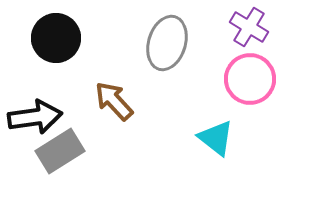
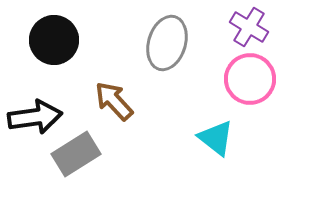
black circle: moved 2 px left, 2 px down
gray rectangle: moved 16 px right, 3 px down
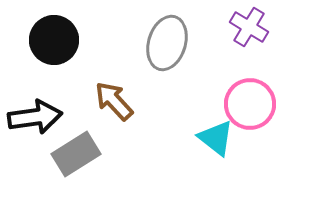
pink circle: moved 25 px down
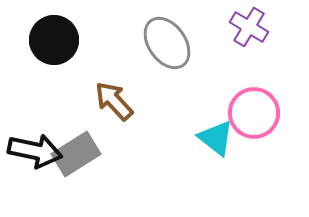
gray ellipse: rotated 52 degrees counterclockwise
pink circle: moved 4 px right, 9 px down
black arrow: moved 34 px down; rotated 20 degrees clockwise
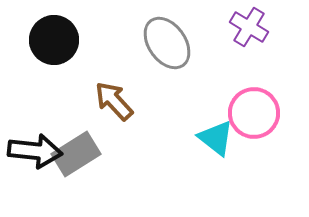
black arrow: rotated 6 degrees counterclockwise
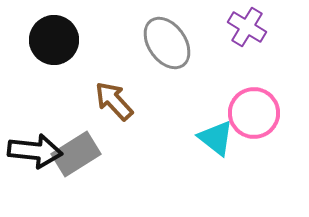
purple cross: moved 2 px left
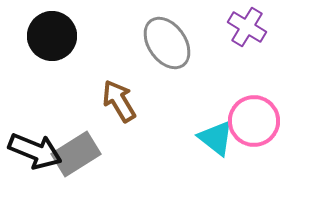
black circle: moved 2 px left, 4 px up
brown arrow: moved 5 px right; rotated 12 degrees clockwise
pink circle: moved 8 px down
black arrow: rotated 16 degrees clockwise
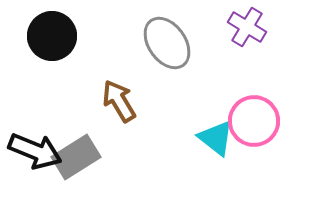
gray rectangle: moved 3 px down
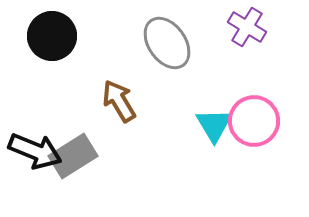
cyan triangle: moved 2 px left, 13 px up; rotated 21 degrees clockwise
gray rectangle: moved 3 px left, 1 px up
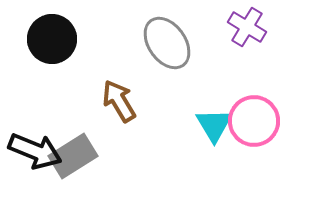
black circle: moved 3 px down
